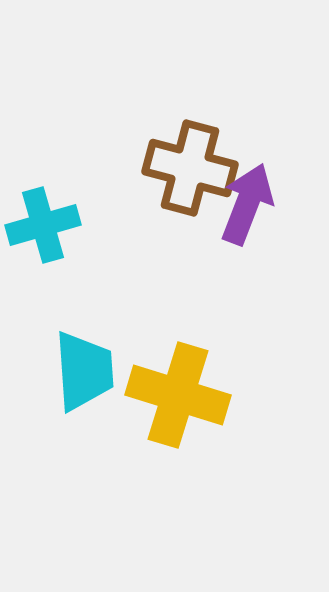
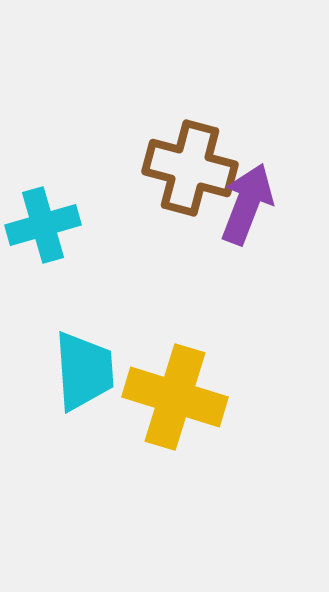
yellow cross: moved 3 px left, 2 px down
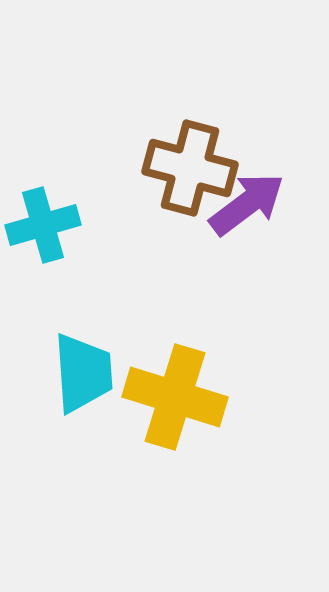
purple arrow: rotated 32 degrees clockwise
cyan trapezoid: moved 1 px left, 2 px down
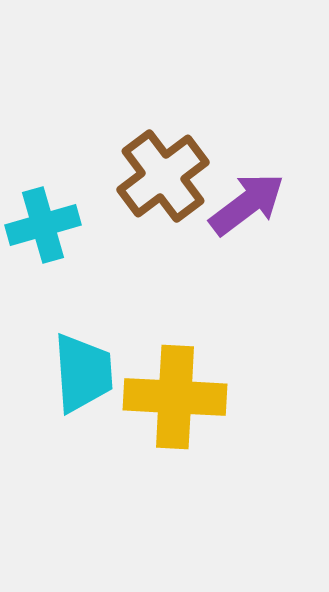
brown cross: moved 27 px left, 8 px down; rotated 38 degrees clockwise
yellow cross: rotated 14 degrees counterclockwise
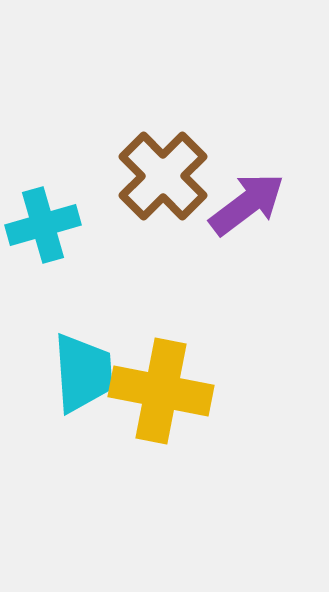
brown cross: rotated 8 degrees counterclockwise
yellow cross: moved 14 px left, 6 px up; rotated 8 degrees clockwise
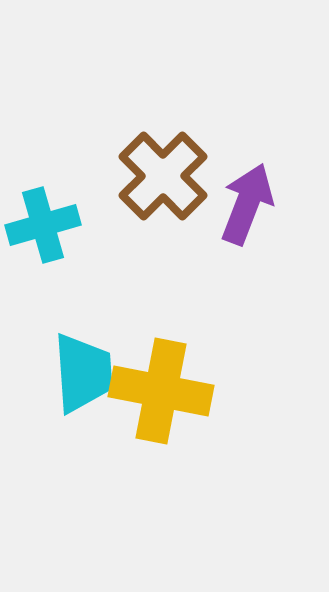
purple arrow: rotated 32 degrees counterclockwise
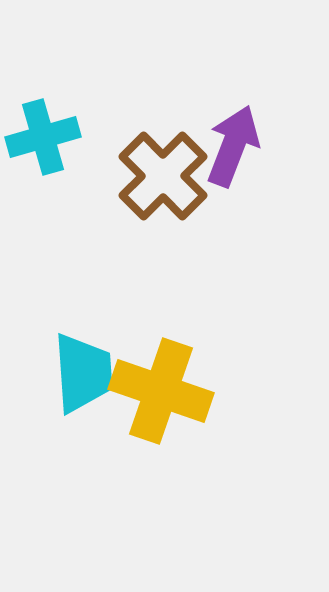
purple arrow: moved 14 px left, 58 px up
cyan cross: moved 88 px up
yellow cross: rotated 8 degrees clockwise
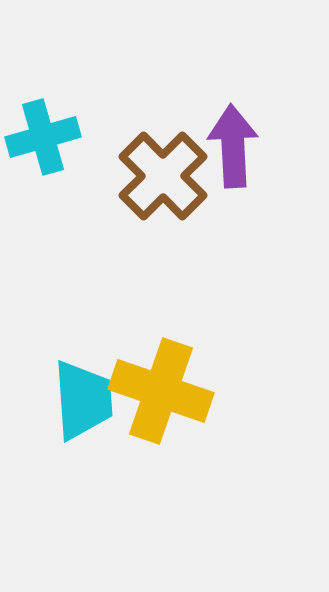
purple arrow: rotated 24 degrees counterclockwise
cyan trapezoid: moved 27 px down
